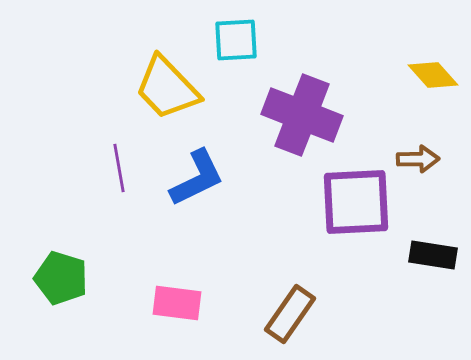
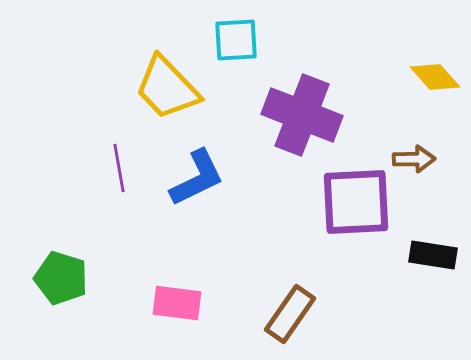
yellow diamond: moved 2 px right, 2 px down
brown arrow: moved 4 px left
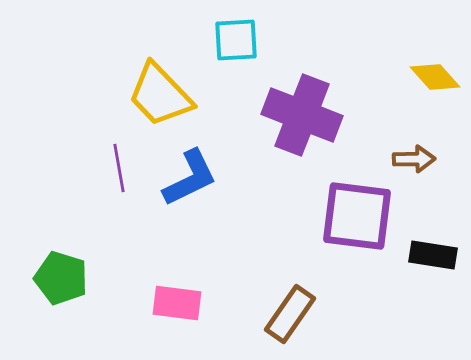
yellow trapezoid: moved 7 px left, 7 px down
blue L-shape: moved 7 px left
purple square: moved 1 px right, 14 px down; rotated 10 degrees clockwise
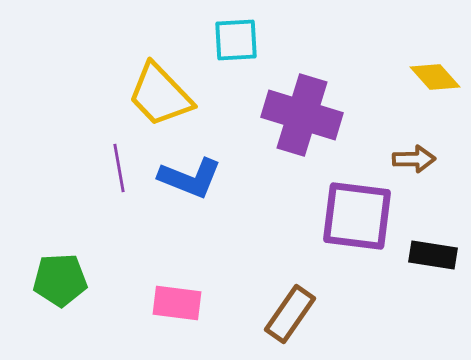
purple cross: rotated 4 degrees counterclockwise
blue L-shape: rotated 48 degrees clockwise
green pentagon: moved 1 px left, 2 px down; rotated 20 degrees counterclockwise
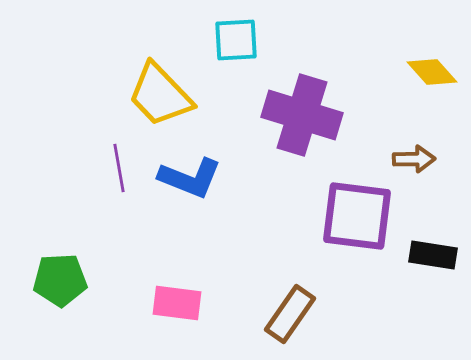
yellow diamond: moved 3 px left, 5 px up
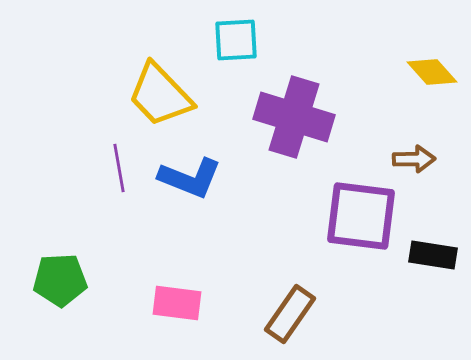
purple cross: moved 8 px left, 2 px down
purple square: moved 4 px right
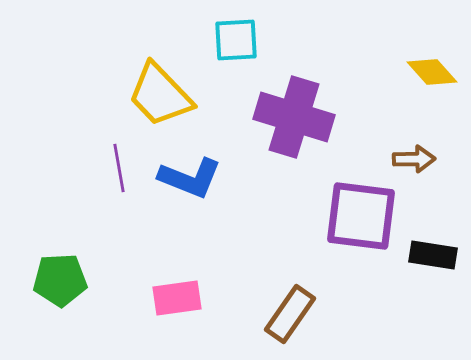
pink rectangle: moved 5 px up; rotated 15 degrees counterclockwise
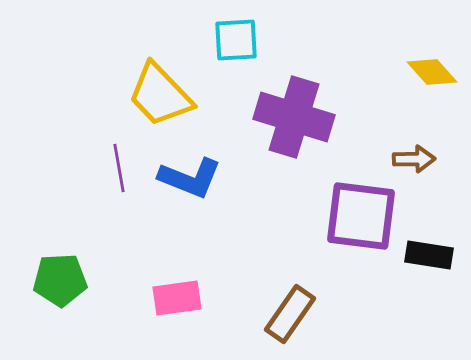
black rectangle: moved 4 px left
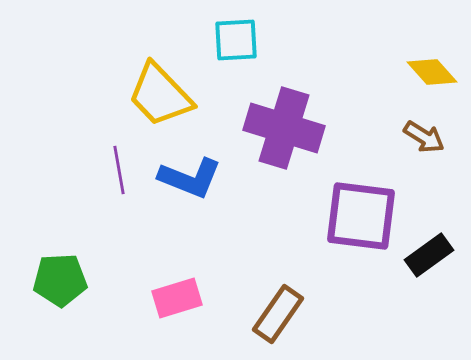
purple cross: moved 10 px left, 11 px down
brown arrow: moved 10 px right, 22 px up; rotated 33 degrees clockwise
purple line: moved 2 px down
black rectangle: rotated 45 degrees counterclockwise
pink rectangle: rotated 9 degrees counterclockwise
brown rectangle: moved 12 px left
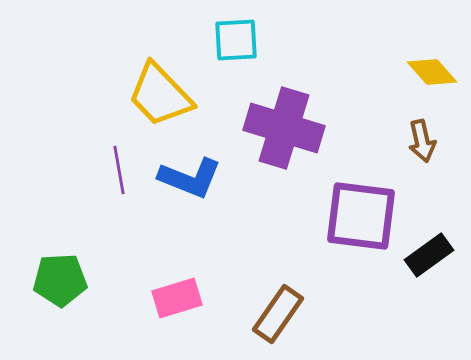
brown arrow: moved 2 px left, 4 px down; rotated 45 degrees clockwise
